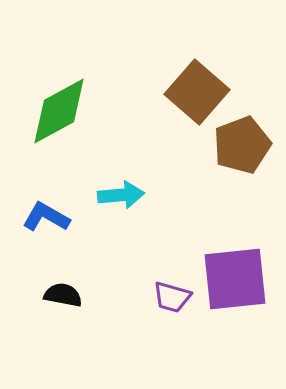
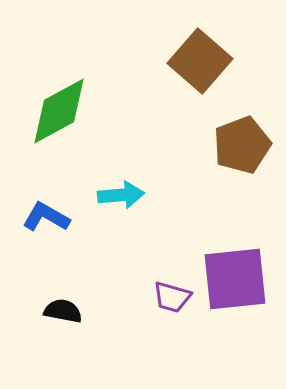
brown square: moved 3 px right, 31 px up
black semicircle: moved 16 px down
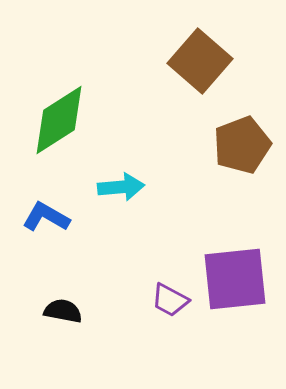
green diamond: moved 9 px down; rotated 4 degrees counterclockwise
cyan arrow: moved 8 px up
purple trapezoid: moved 2 px left, 3 px down; rotated 12 degrees clockwise
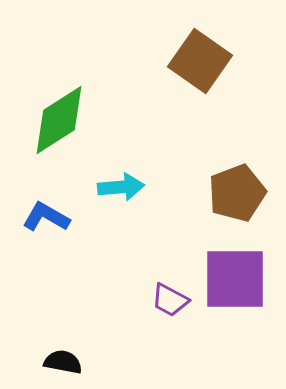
brown square: rotated 6 degrees counterclockwise
brown pentagon: moved 5 px left, 48 px down
purple square: rotated 6 degrees clockwise
black semicircle: moved 51 px down
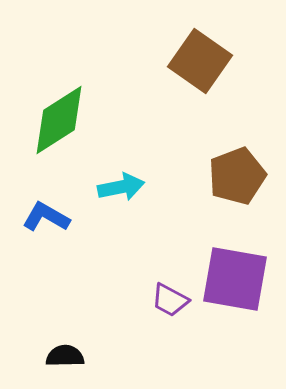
cyan arrow: rotated 6 degrees counterclockwise
brown pentagon: moved 17 px up
purple square: rotated 10 degrees clockwise
black semicircle: moved 2 px right, 6 px up; rotated 12 degrees counterclockwise
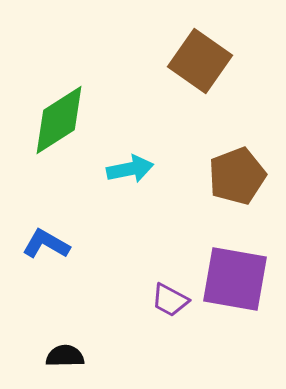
cyan arrow: moved 9 px right, 18 px up
blue L-shape: moved 27 px down
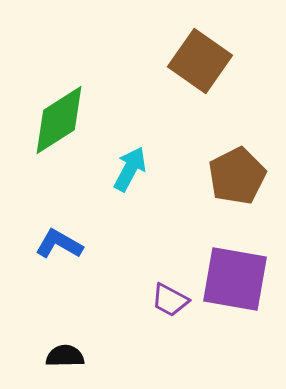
cyan arrow: rotated 51 degrees counterclockwise
brown pentagon: rotated 6 degrees counterclockwise
blue L-shape: moved 13 px right
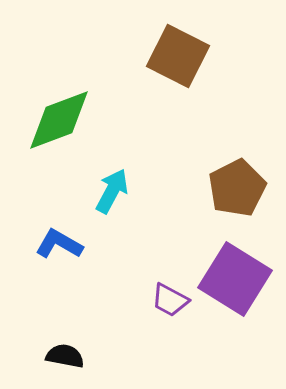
brown square: moved 22 px left, 5 px up; rotated 8 degrees counterclockwise
green diamond: rotated 12 degrees clockwise
cyan arrow: moved 18 px left, 22 px down
brown pentagon: moved 12 px down
purple square: rotated 22 degrees clockwise
black semicircle: rotated 12 degrees clockwise
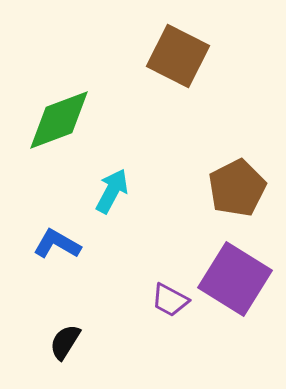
blue L-shape: moved 2 px left
black semicircle: moved 14 px up; rotated 69 degrees counterclockwise
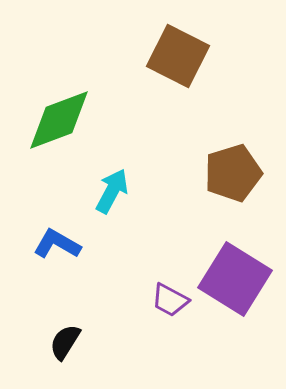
brown pentagon: moved 4 px left, 15 px up; rotated 10 degrees clockwise
